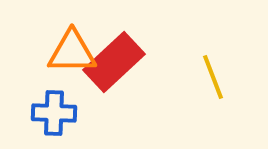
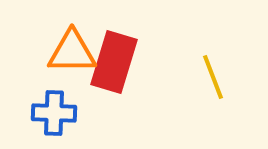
red rectangle: rotated 30 degrees counterclockwise
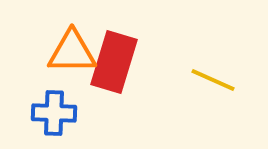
yellow line: moved 3 px down; rotated 45 degrees counterclockwise
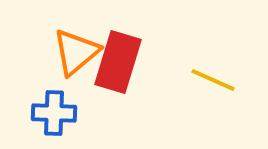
orange triangle: moved 4 px right; rotated 40 degrees counterclockwise
red rectangle: moved 4 px right
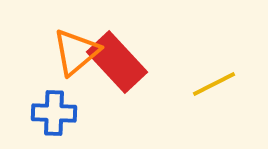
red rectangle: moved 1 px left; rotated 60 degrees counterclockwise
yellow line: moved 1 px right, 4 px down; rotated 51 degrees counterclockwise
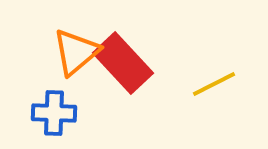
red rectangle: moved 6 px right, 1 px down
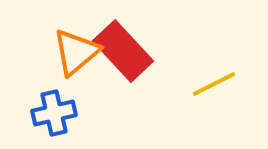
red rectangle: moved 12 px up
blue cross: rotated 15 degrees counterclockwise
